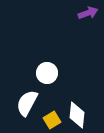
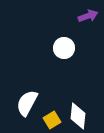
purple arrow: moved 3 px down
white circle: moved 17 px right, 25 px up
white diamond: moved 1 px right, 1 px down
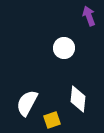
purple arrow: moved 1 px right; rotated 90 degrees counterclockwise
white diamond: moved 17 px up
yellow square: rotated 12 degrees clockwise
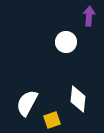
purple arrow: rotated 24 degrees clockwise
white circle: moved 2 px right, 6 px up
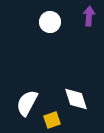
white circle: moved 16 px left, 20 px up
white diamond: moved 2 px left; rotated 24 degrees counterclockwise
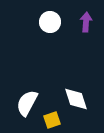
purple arrow: moved 3 px left, 6 px down
